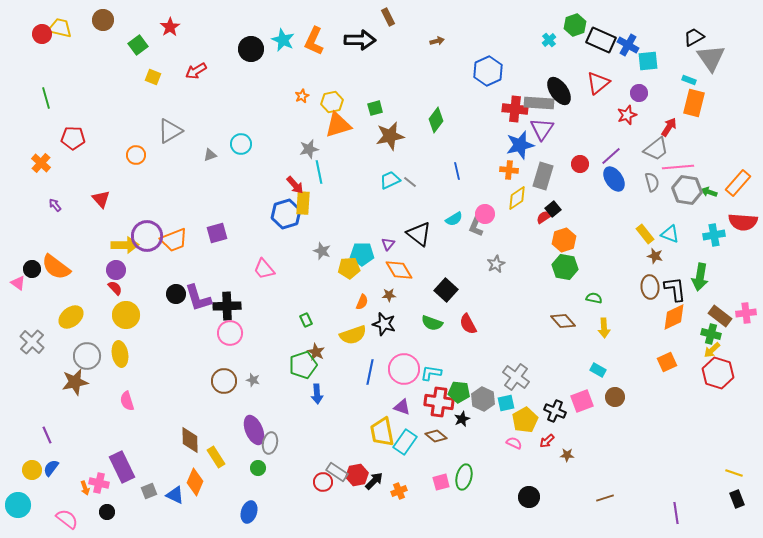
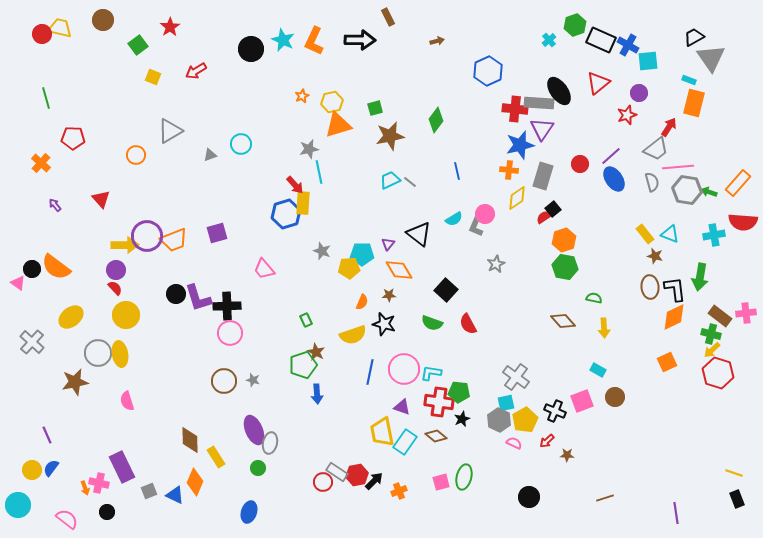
gray circle at (87, 356): moved 11 px right, 3 px up
gray hexagon at (483, 399): moved 16 px right, 21 px down
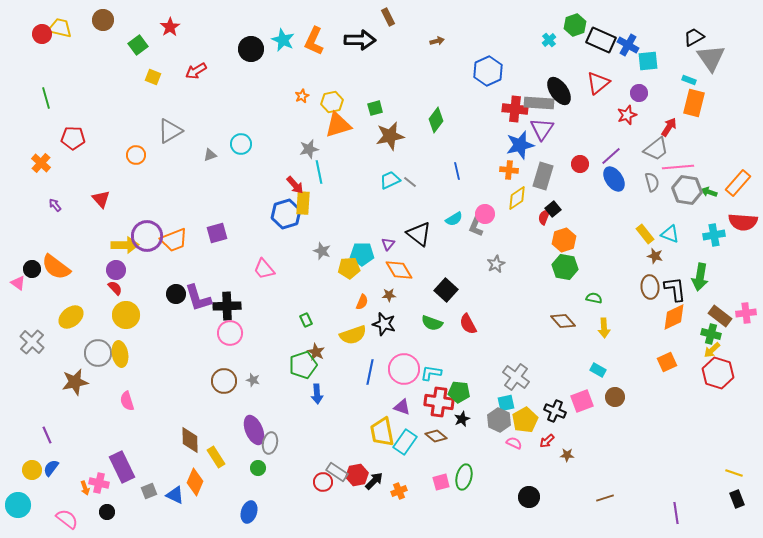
red semicircle at (544, 217): rotated 35 degrees counterclockwise
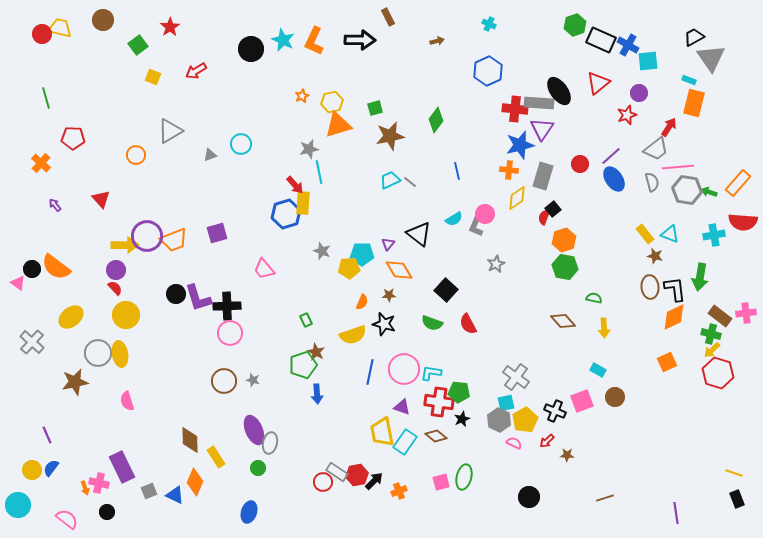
cyan cross at (549, 40): moved 60 px left, 16 px up; rotated 24 degrees counterclockwise
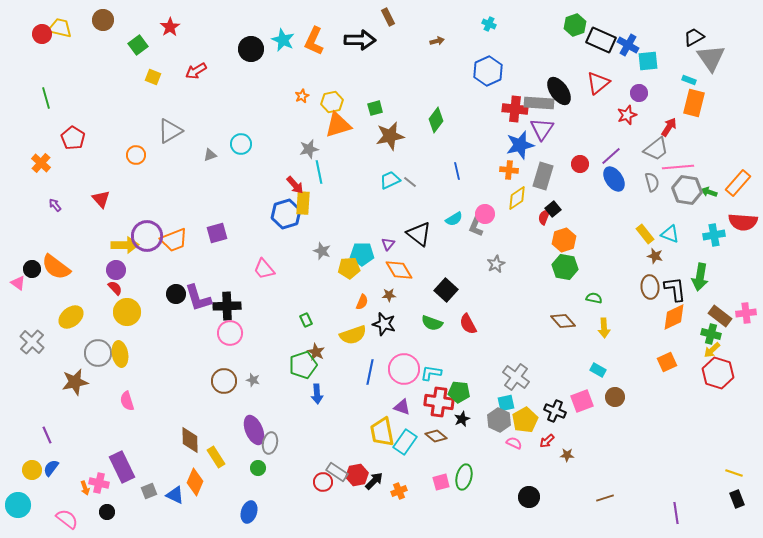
red pentagon at (73, 138): rotated 30 degrees clockwise
yellow circle at (126, 315): moved 1 px right, 3 px up
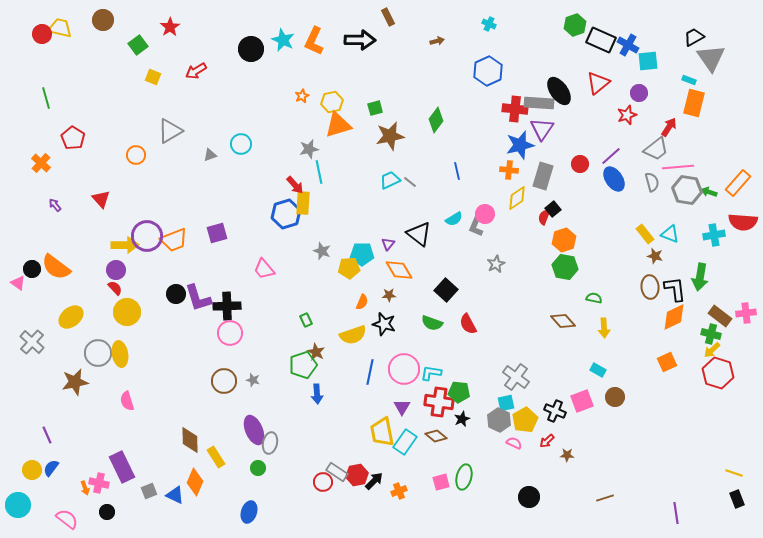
purple triangle at (402, 407): rotated 42 degrees clockwise
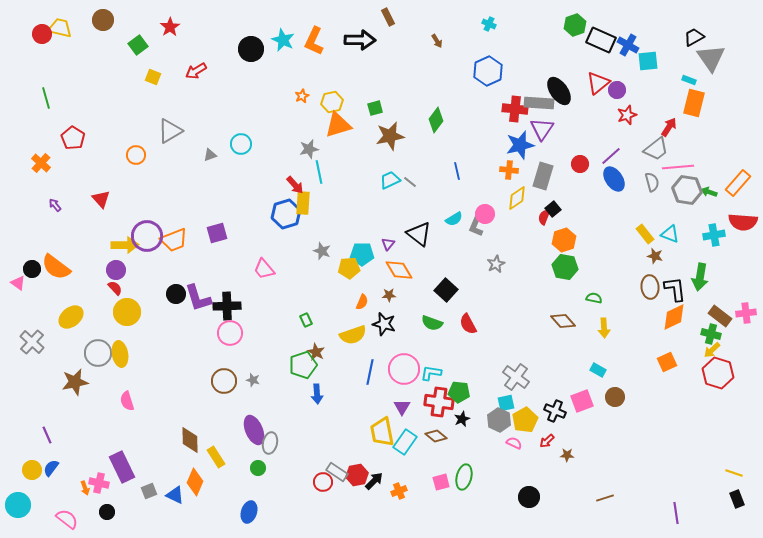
brown arrow at (437, 41): rotated 72 degrees clockwise
purple circle at (639, 93): moved 22 px left, 3 px up
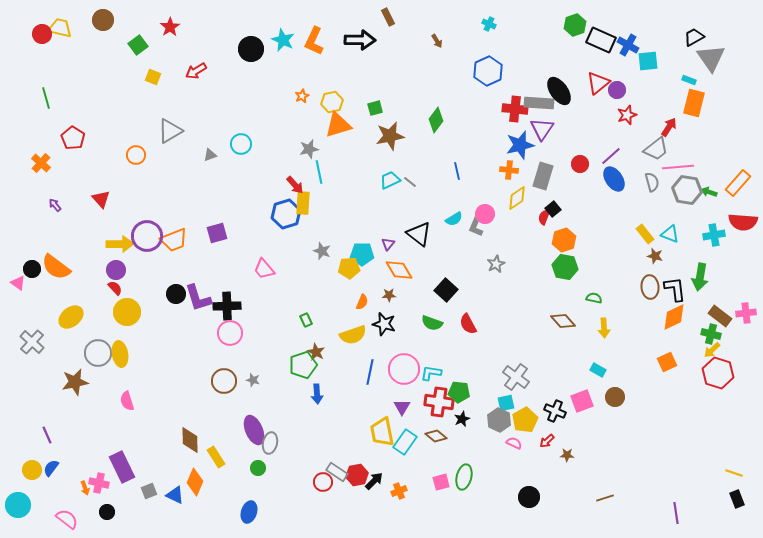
yellow arrow at (125, 245): moved 5 px left, 1 px up
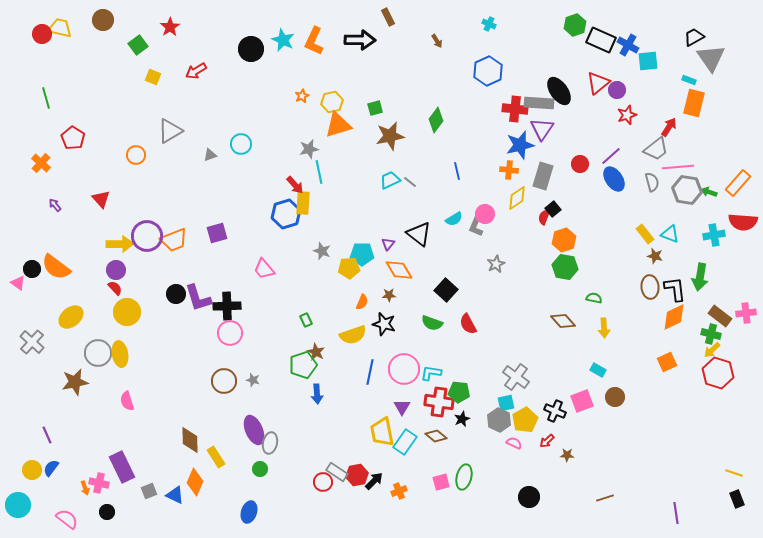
green circle at (258, 468): moved 2 px right, 1 px down
